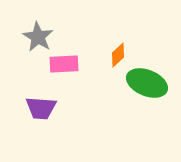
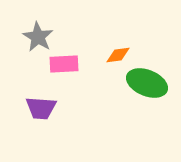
orange diamond: rotated 35 degrees clockwise
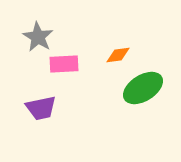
green ellipse: moved 4 px left, 5 px down; rotated 54 degrees counterclockwise
purple trapezoid: rotated 16 degrees counterclockwise
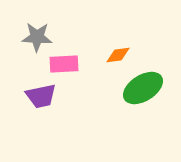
gray star: moved 1 px left; rotated 28 degrees counterclockwise
purple trapezoid: moved 12 px up
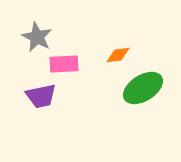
gray star: rotated 24 degrees clockwise
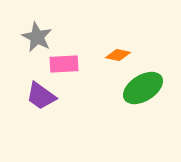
orange diamond: rotated 20 degrees clockwise
purple trapezoid: rotated 48 degrees clockwise
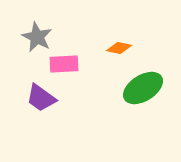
orange diamond: moved 1 px right, 7 px up
purple trapezoid: moved 2 px down
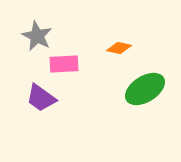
gray star: moved 1 px up
green ellipse: moved 2 px right, 1 px down
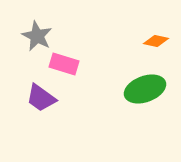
orange diamond: moved 37 px right, 7 px up
pink rectangle: rotated 20 degrees clockwise
green ellipse: rotated 12 degrees clockwise
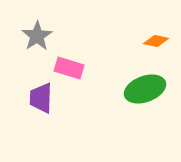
gray star: rotated 12 degrees clockwise
pink rectangle: moved 5 px right, 4 px down
purple trapezoid: rotated 56 degrees clockwise
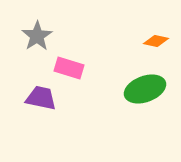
purple trapezoid: rotated 100 degrees clockwise
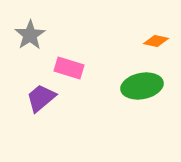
gray star: moved 7 px left, 1 px up
green ellipse: moved 3 px left, 3 px up; rotated 9 degrees clockwise
purple trapezoid: rotated 52 degrees counterclockwise
